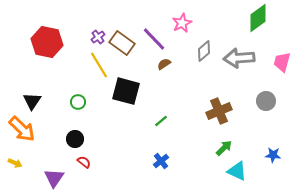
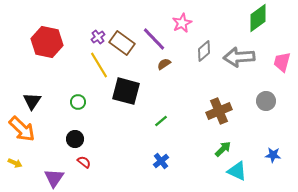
gray arrow: moved 1 px up
green arrow: moved 1 px left, 1 px down
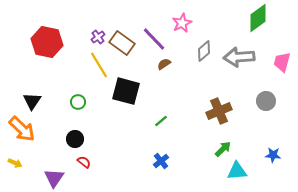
cyan triangle: rotated 30 degrees counterclockwise
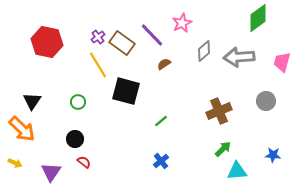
purple line: moved 2 px left, 4 px up
yellow line: moved 1 px left
purple triangle: moved 3 px left, 6 px up
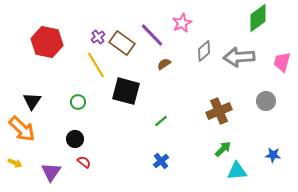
yellow line: moved 2 px left
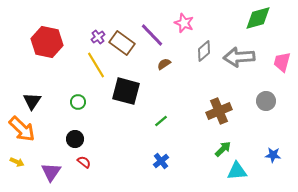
green diamond: rotated 20 degrees clockwise
pink star: moved 2 px right; rotated 24 degrees counterclockwise
yellow arrow: moved 2 px right, 1 px up
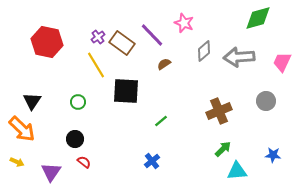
pink trapezoid: rotated 10 degrees clockwise
black square: rotated 12 degrees counterclockwise
blue cross: moved 9 px left
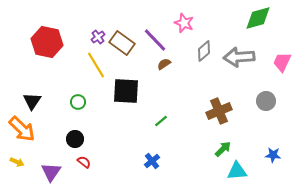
purple line: moved 3 px right, 5 px down
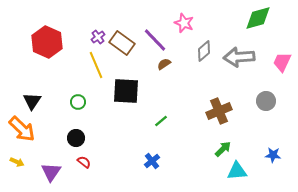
red hexagon: rotated 12 degrees clockwise
yellow line: rotated 8 degrees clockwise
black circle: moved 1 px right, 1 px up
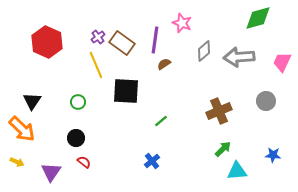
pink star: moved 2 px left
purple line: rotated 52 degrees clockwise
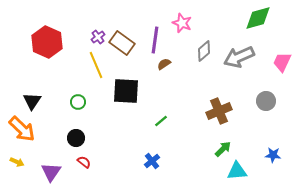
gray arrow: rotated 20 degrees counterclockwise
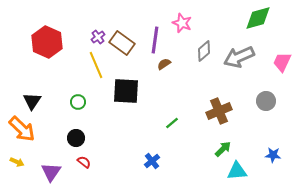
green line: moved 11 px right, 2 px down
